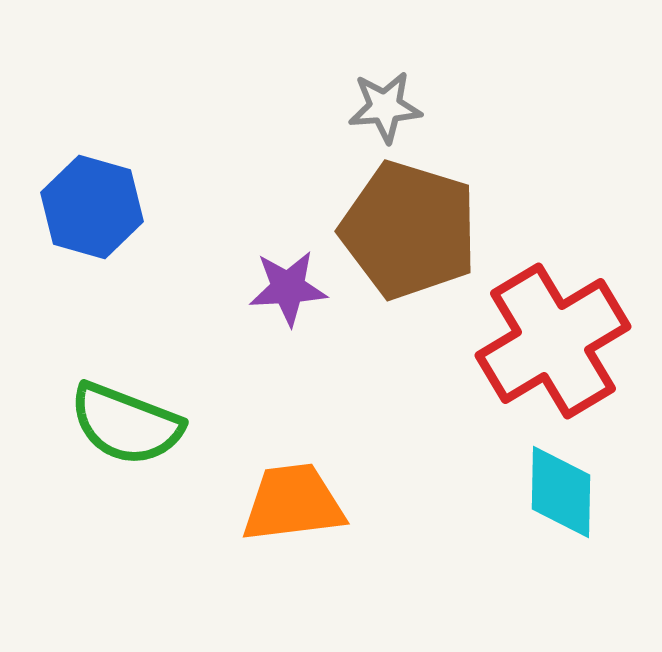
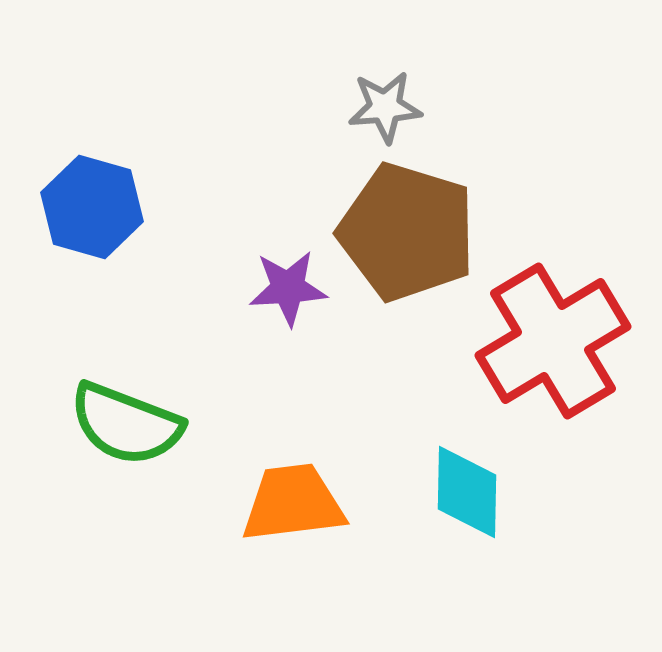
brown pentagon: moved 2 px left, 2 px down
cyan diamond: moved 94 px left
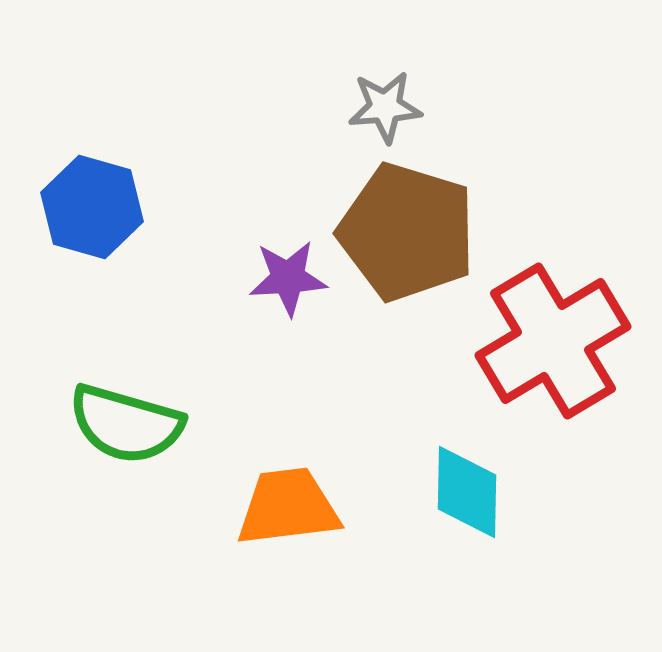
purple star: moved 10 px up
green semicircle: rotated 5 degrees counterclockwise
orange trapezoid: moved 5 px left, 4 px down
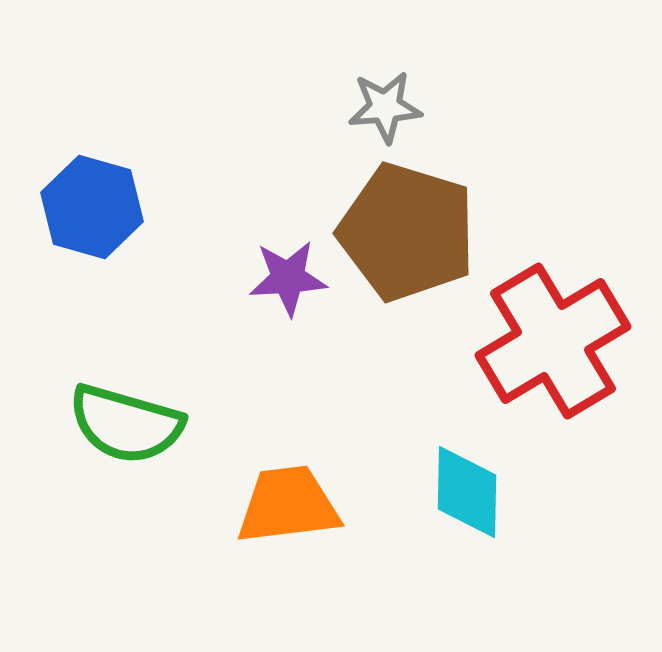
orange trapezoid: moved 2 px up
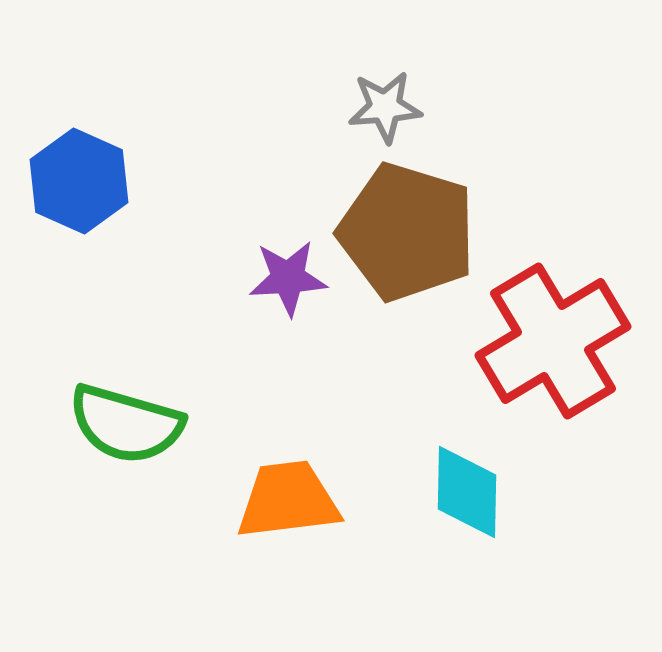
blue hexagon: moved 13 px left, 26 px up; rotated 8 degrees clockwise
orange trapezoid: moved 5 px up
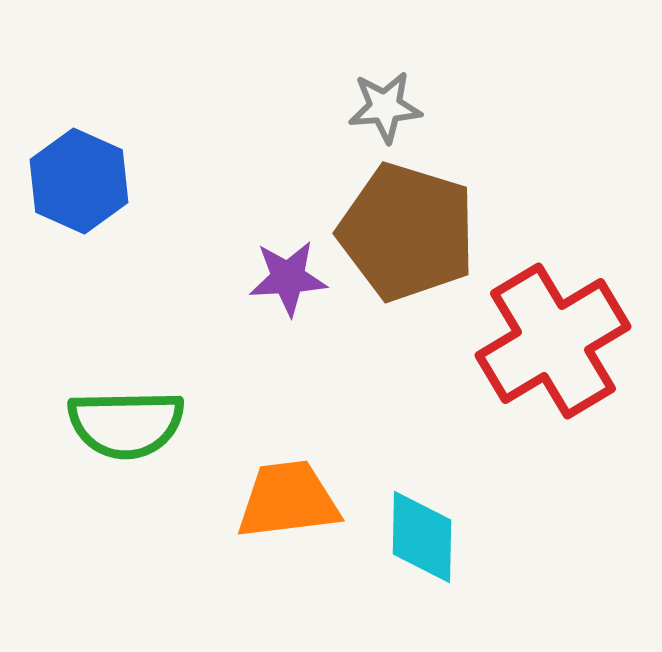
green semicircle: rotated 17 degrees counterclockwise
cyan diamond: moved 45 px left, 45 px down
